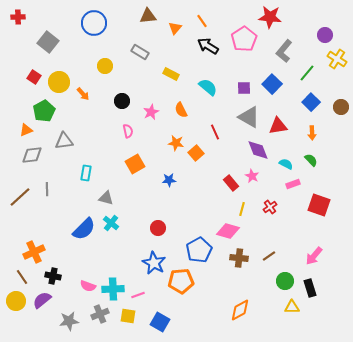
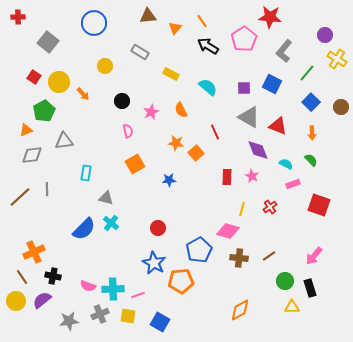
blue square at (272, 84): rotated 18 degrees counterclockwise
red triangle at (278, 126): rotated 30 degrees clockwise
red rectangle at (231, 183): moved 4 px left, 6 px up; rotated 42 degrees clockwise
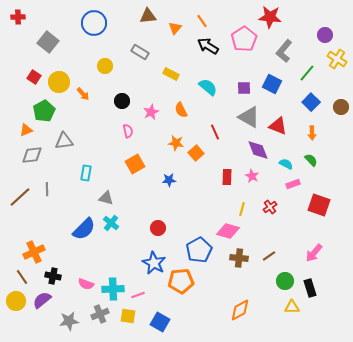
pink arrow at (314, 256): moved 3 px up
pink semicircle at (88, 286): moved 2 px left, 2 px up
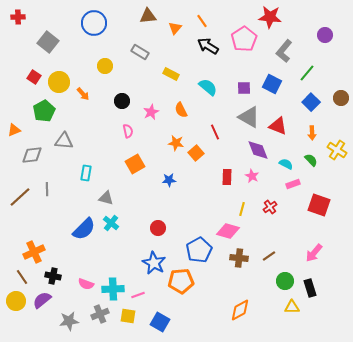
yellow cross at (337, 59): moved 91 px down
brown circle at (341, 107): moved 9 px up
orange triangle at (26, 130): moved 12 px left
gray triangle at (64, 141): rotated 12 degrees clockwise
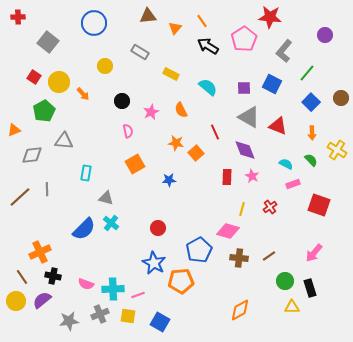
purple diamond at (258, 150): moved 13 px left
orange cross at (34, 252): moved 6 px right
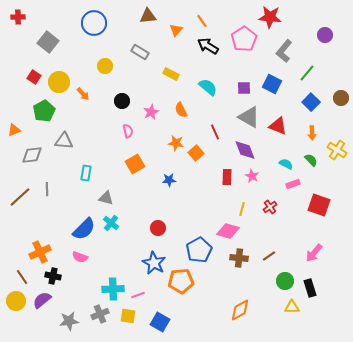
orange triangle at (175, 28): moved 1 px right, 2 px down
pink semicircle at (86, 284): moved 6 px left, 27 px up
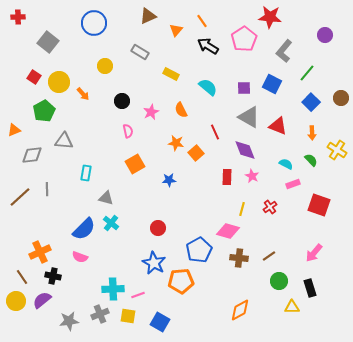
brown triangle at (148, 16): rotated 18 degrees counterclockwise
green circle at (285, 281): moved 6 px left
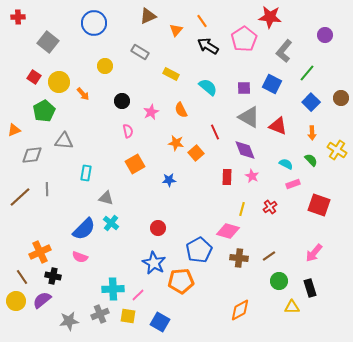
pink line at (138, 295): rotated 24 degrees counterclockwise
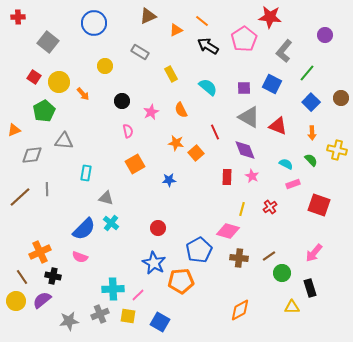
orange line at (202, 21): rotated 16 degrees counterclockwise
orange triangle at (176, 30): rotated 24 degrees clockwise
yellow rectangle at (171, 74): rotated 35 degrees clockwise
yellow cross at (337, 150): rotated 18 degrees counterclockwise
green circle at (279, 281): moved 3 px right, 8 px up
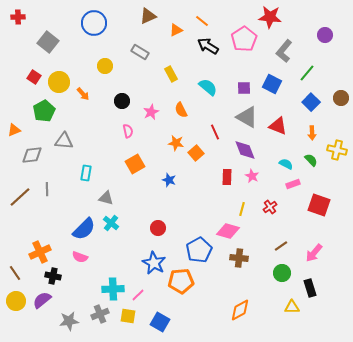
gray triangle at (249, 117): moved 2 px left
blue star at (169, 180): rotated 24 degrees clockwise
brown line at (269, 256): moved 12 px right, 10 px up
brown line at (22, 277): moved 7 px left, 4 px up
